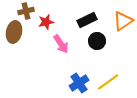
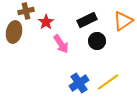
red star: rotated 21 degrees counterclockwise
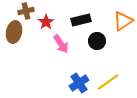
black rectangle: moved 6 px left; rotated 12 degrees clockwise
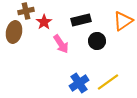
red star: moved 2 px left
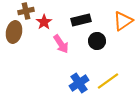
yellow line: moved 1 px up
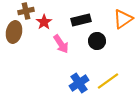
orange triangle: moved 2 px up
